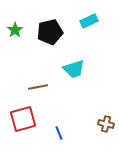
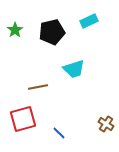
black pentagon: moved 2 px right
brown cross: rotated 21 degrees clockwise
blue line: rotated 24 degrees counterclockwise
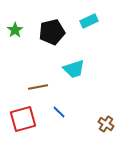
blue line: moved 21 px up
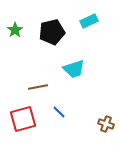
brown cross: rotated 14 degrees counterclockwise
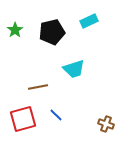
blue line: moved 3 px left, 3 px down
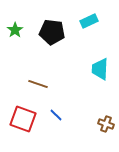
black pentagon: rotated 20 degrees clockwise
cyan trapezoid: moved 26 px right; rotated 110 degrees clockwise
brown line: moved 3 px up; rotated 30 degrees clockwise
red square: rotated 36 degrees clockwise
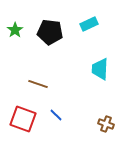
cyan rectangle: moved 3 px down
black pentagon: moved 2 px left
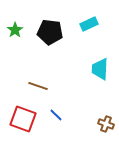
brown line: moved 2 px down
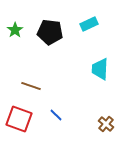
brown line: moved 7 px left
red square: moved 4 px left
brown cross: rotated 21 degrees clockwise
